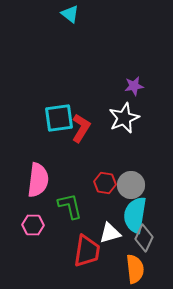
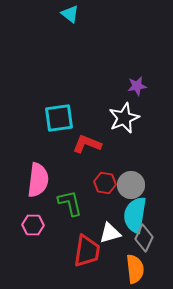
purple star: moved 3 px right
red L-shape: moved 6 px right, 16 px down; rotated 100 degrees counterclockwise
green L-shape: moved 3 px up
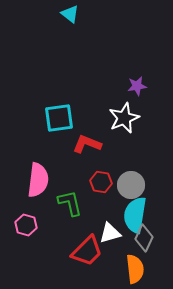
red hexagon: moved 4 px left, 1 px up
pink hexagon: moved 7 px left; rotated 15 degrees clockwise
red trapezoid: rotated 36 degrees clockwise
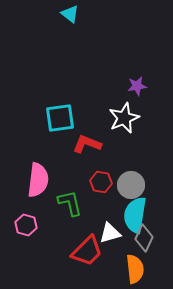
cyan square: moved 1 px right
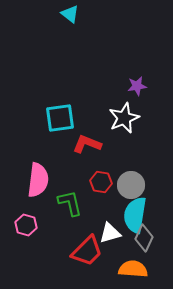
orange semicircle: moved 2 px left; rotated 80 degrees counterclockwise
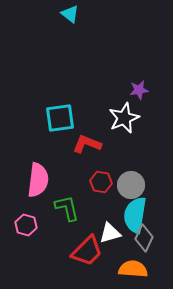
purple star: moved 2 px right, 4 px down
green L-shape: moved 3 px left, 5 px down
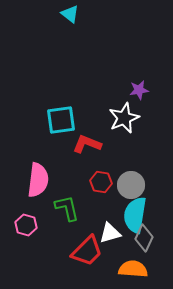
cyan square: moved 1 px right, 2 px down
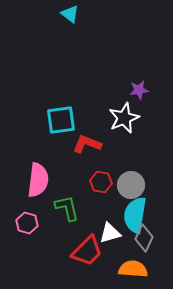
pink hexagon: moved 1 px right, 2 px up
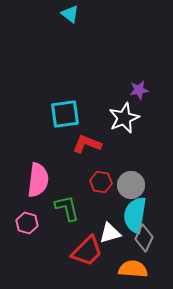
cyan square: moved 4 px right, 6 px up
